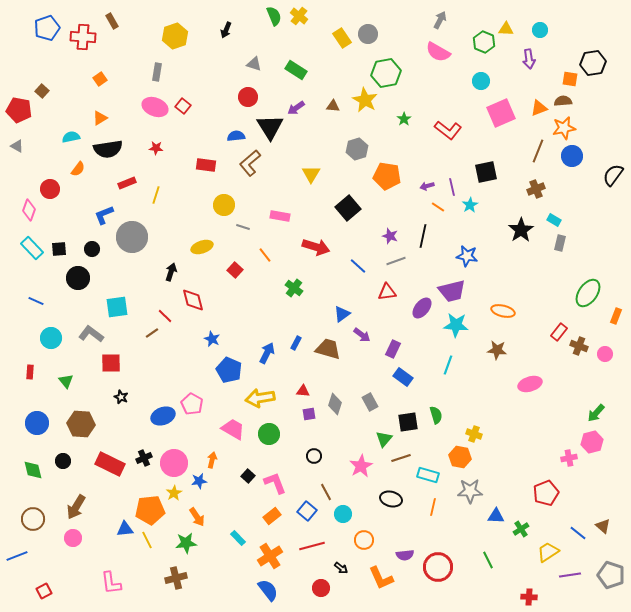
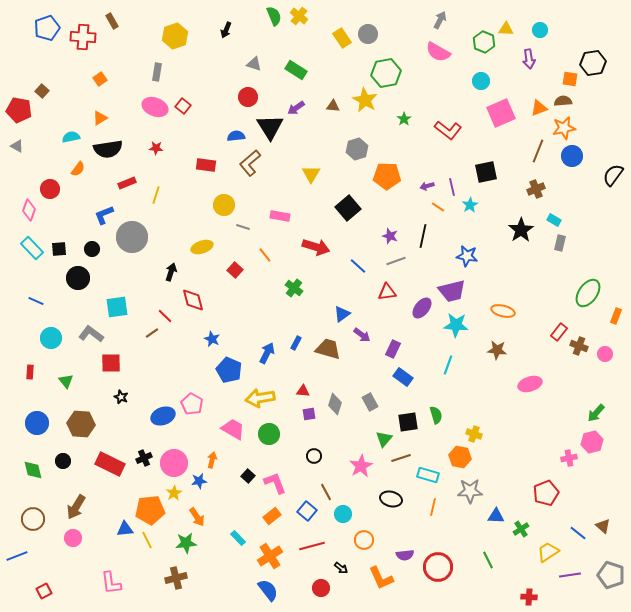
orange pentagon at (387, 176): rotated 8 degrees counterclockwise
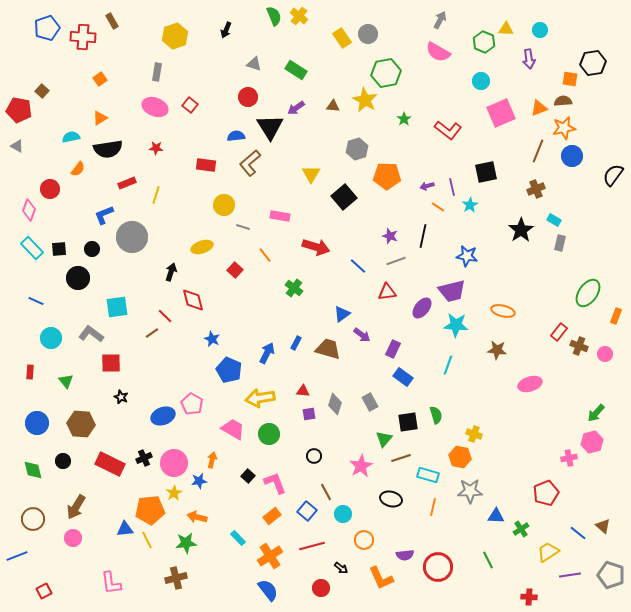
red square at (183, 106): moved 7 px right, 1 px up
black square at (348, 208): moved 4 px left, 11 px up
orange arrow at (197, 517): rotated 138 degrees clockwise
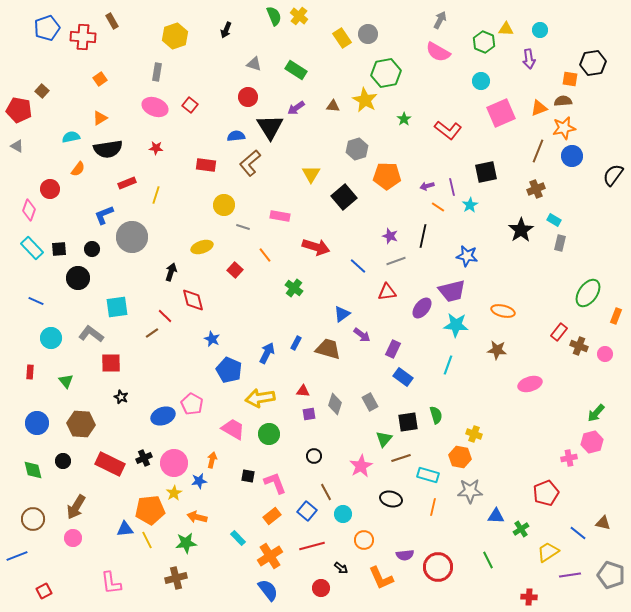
black square at (248, 476): rotated 32 degrees counterclockwise
brown triangle at (603, 526): moved 3 px up; rotated 28 degrees counterclockwise
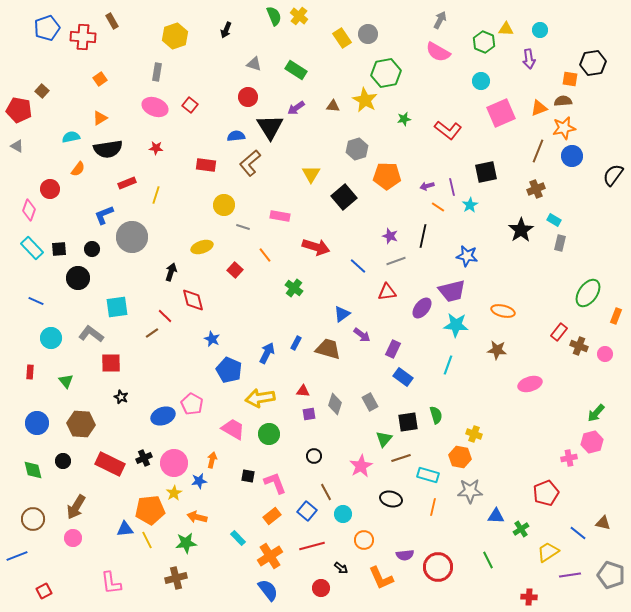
green star at (404, 119): rotated 24 degrees clockwise
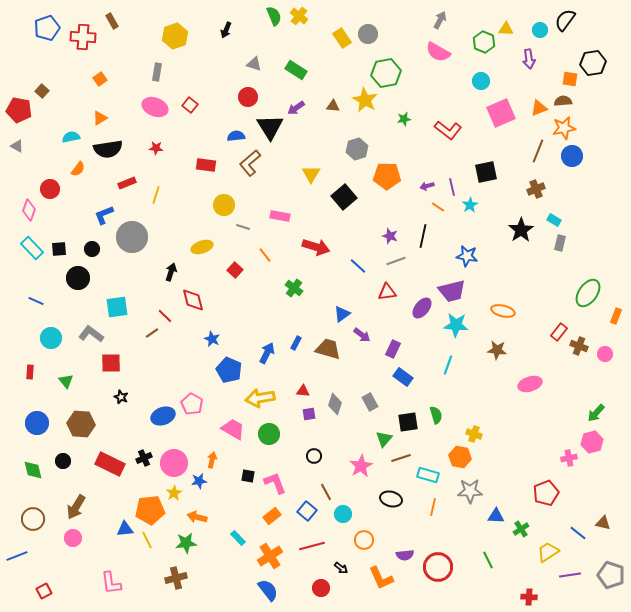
black semicircle at (613, 175): moved 48 px left, 155 px up
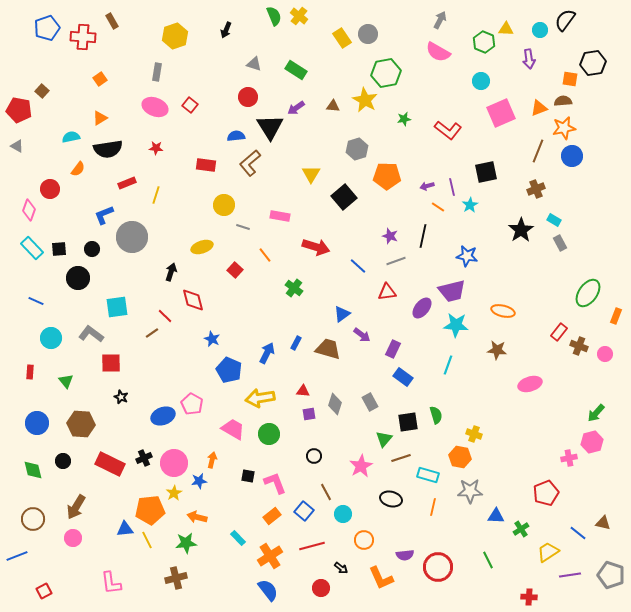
gray rectangle at (560, 243): rotated 42 degrees counterclockwise
blue square at (307, 511): moved 3 px left
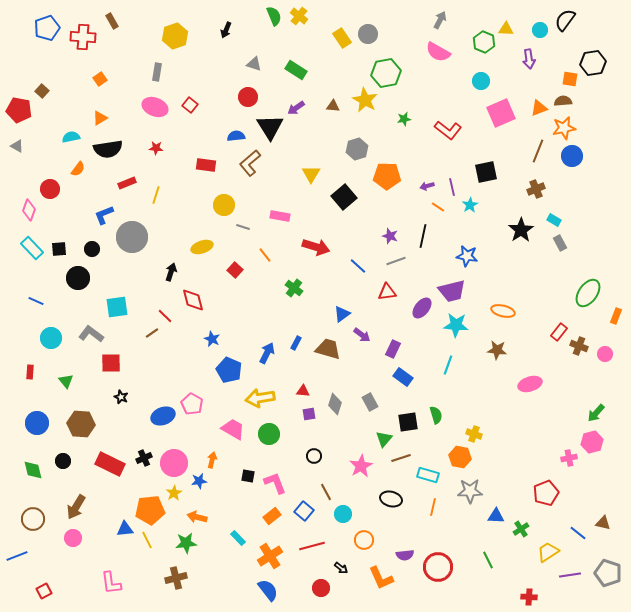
gray pentagon at (611, 575): moved 3 px left, 2 px up
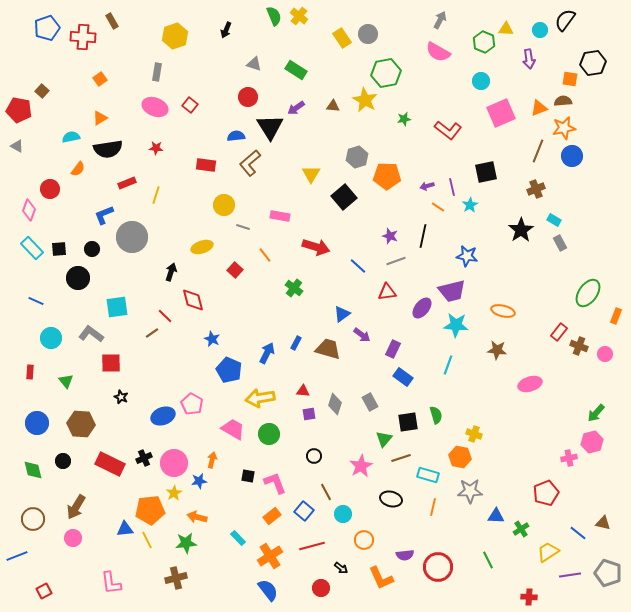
gray hexagon at (357, 149): moved 8 px down
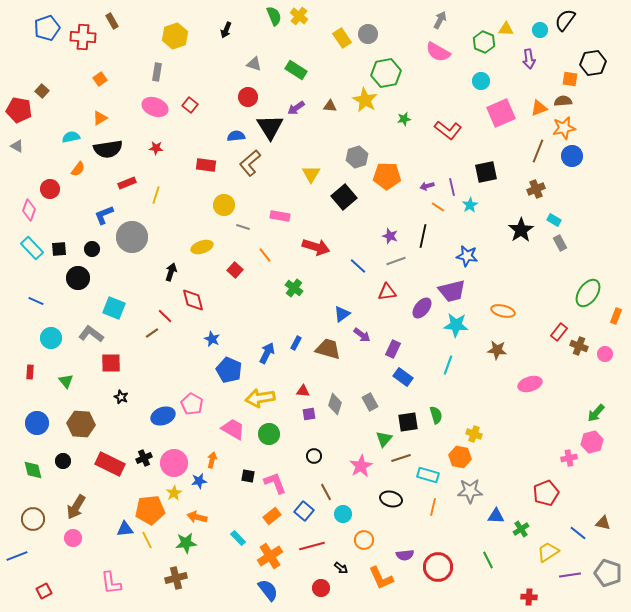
brown triangle at (333, 106): moved 3 px left
cyan square at (117, 307): moved 3 px left, 1 px down; rotated 30 degrees clockwise
